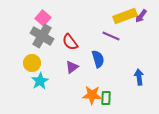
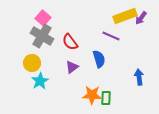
purple arrow: moved 2 px down
blue semicircle: moved 1 px right
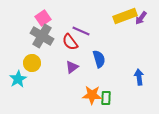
pink square: rotated 14 degrees clockwise
purple line: moved 30 px left, 5 px up
cyan star: moved 22 px left, 2 px up
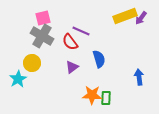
pink square: rotated 21 degrees clockwise
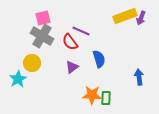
purple arrow: rotated 16 degrees counterclockwise
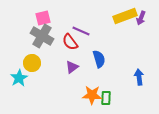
cyan star: moved 1 px right, 1 px up
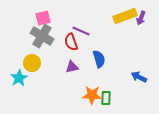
red semicircle: moved 1 px right; rotated 18 degrees clockwise
purple triangle: rotated 24 degrees clockwise
blue arrow: rotated 56 degrees counterclockwise
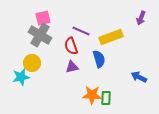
yellow rectangle: moved 14 px left, 21 px down
gray cross: moved 2 px left, 1 px up
red semicircle: moved 4 px down
cyan star: moved 2 px right, 1 px up; rotated 18 degrees clockwise
